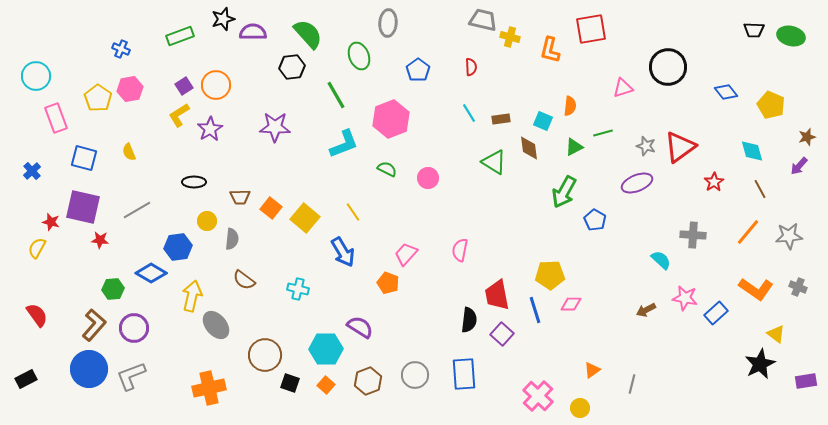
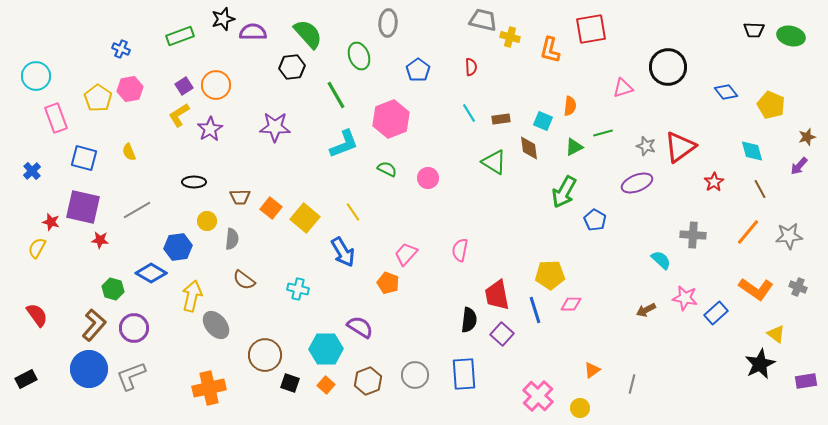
green hexagon at (113, 289): rotated 20 degrees clockwise
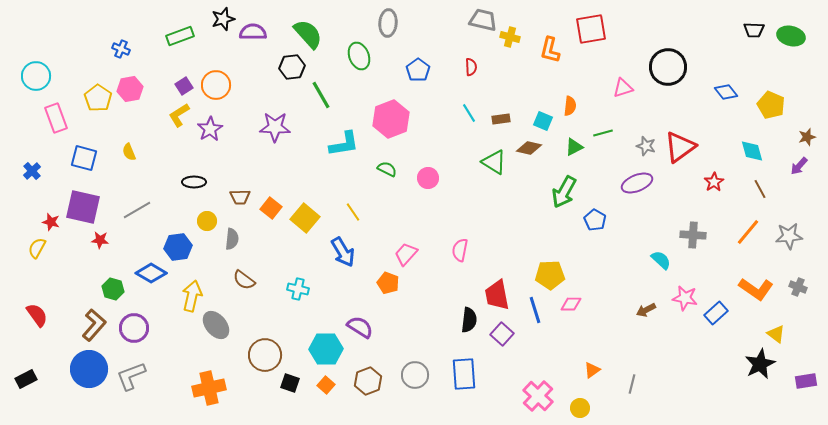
green line at (336, 95): moved 15 px left
cyan L-shape at (344, 144): rotated 12 degrees clockwise
brown diamond at (529, 148): rotated 70 degrees counterclockwise
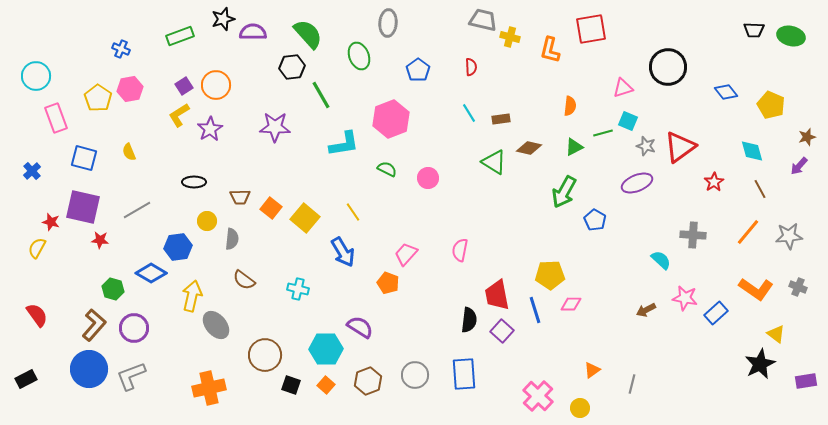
cyan square at (543, 121): moved 85 px right
purple square at (502, 334): moved 3 px up
black square at (290, 383): moved 1 px right, 2 px down
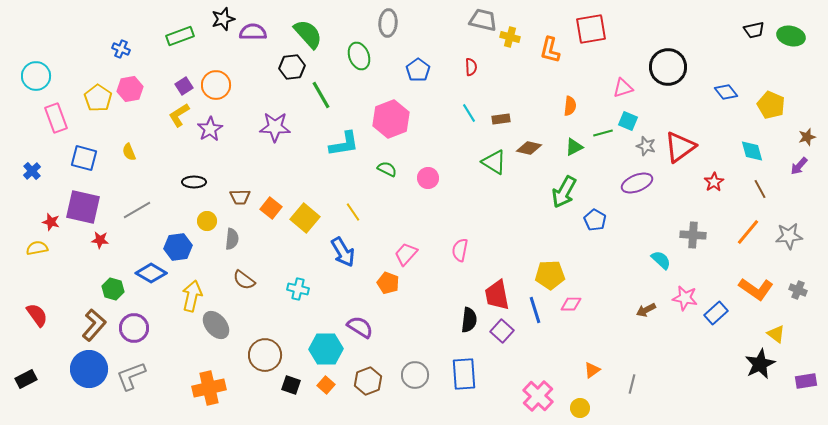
black trapezoid at (754, 30): rotated 15 degrees counterclockwise
yellow semicircle at (37, 248): rotated 50 degrees clockwise
gray cross at (798, 287): moved 3 px down
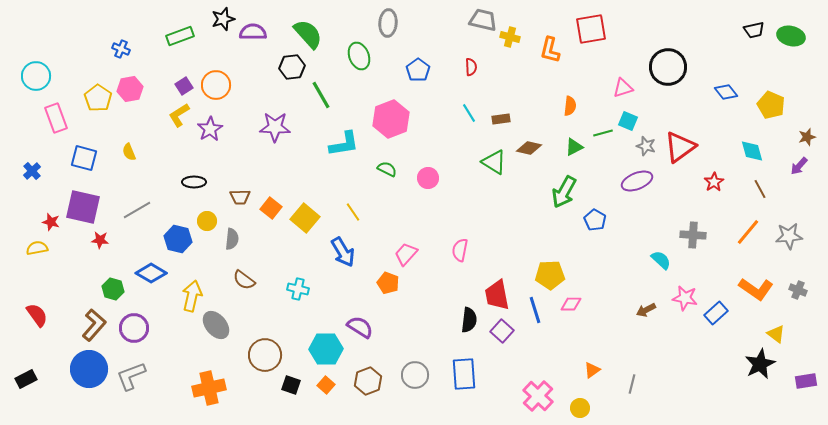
purple ellipse at (637, 183): moved 2 px up
blue hexagon at (178, 247): moved 8 px up; rotated 20 degrees clockwise
